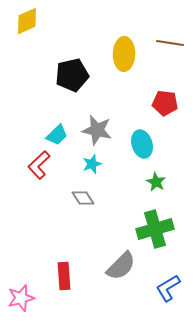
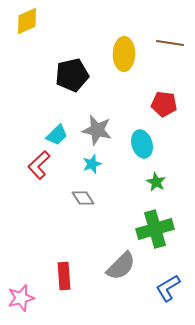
red pentagon: moved 1 px left, 1 px down
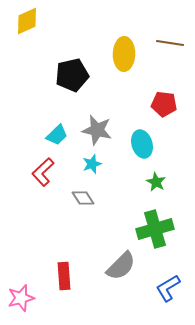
red L-shape: moved 4 px right, 7 px down
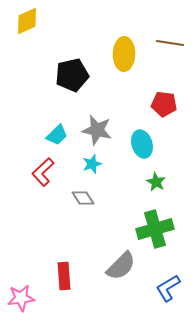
pink star: rotated 8 degrees clockwise
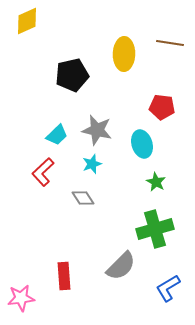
red pentagon: moved 2 px left, 3 px down
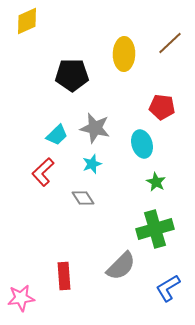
brown line: rotated 52 degrees counterclockwise
black pentagon: rotated 12 degrees clockwise
gray star: moved 2 px left, 2 px up
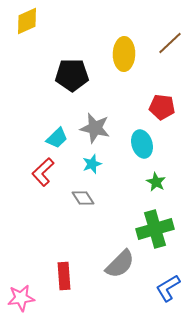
cyan trapezoid: moved 3 px down
gray semicircle: moved 1 px left, 2 px up
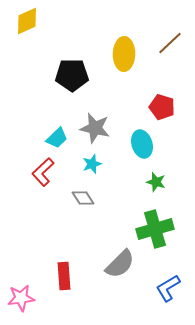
red pentagon: rotated 10 degrees clockwise
green star: rotated 12 degrees counterclockwise
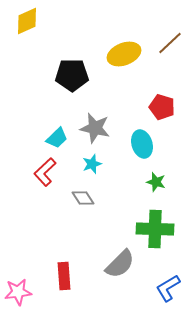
yellow ellipse: rotated 68 degrees clockwise
red L-shape: moved 2 px right
green cross: rotated 18 degrees clockwise
pink star: moved 3 px left, 6 px up
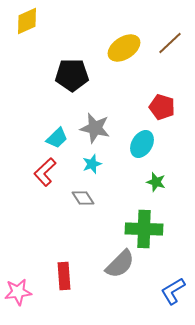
yellow ellipse: moved 6 px up; rotated 12 degrees counterclockwise
cyan ellipse: rotated 48 degrees clockwise
green cross: moved 11 px left
blue L-shape: moved 5 px right, 3 px down
